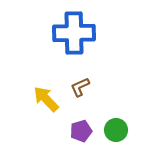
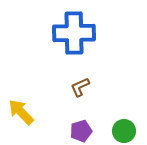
yellow arrow: moved 25 px left, 13 px down
green circle: moved 8 px right, 1 px down
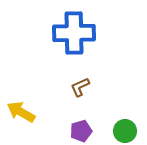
yellow arrow: rotated 16 degrees counterclockwise
green circle: moved 1 px right
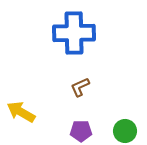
purple pentagon: rotated 15 degrees clockwise
